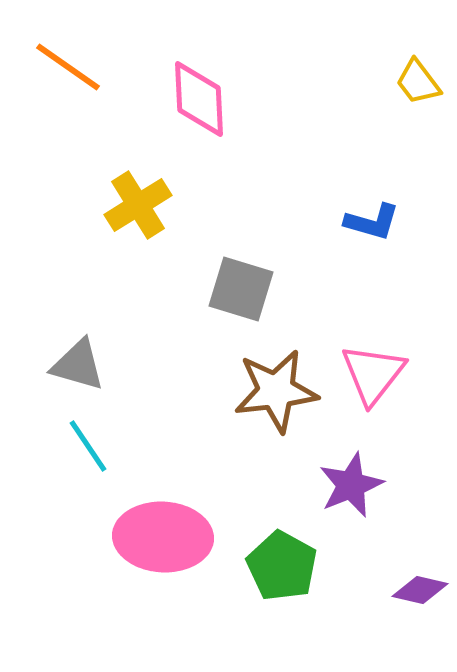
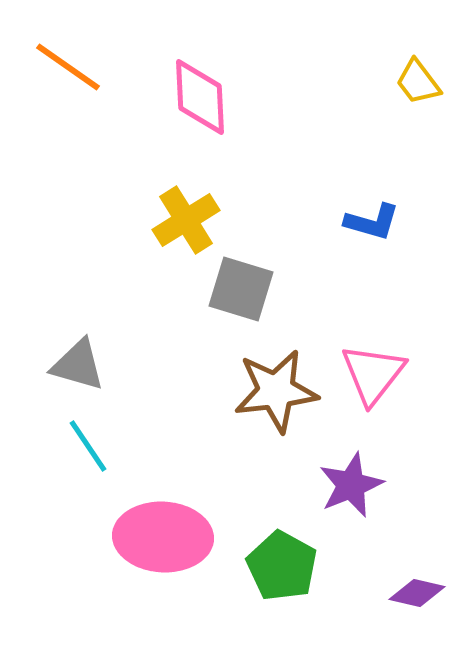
pink diamond: moved 1 px right, 2 px up
yellow cross: moved 48 px right, 15 px down
purple diamond: moved 3 px left, 3 px down
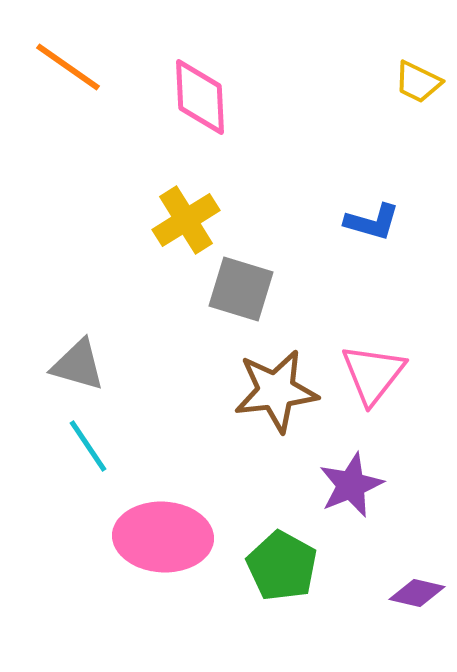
yellow trapezoid: rotated 27 degrees counterclockwise
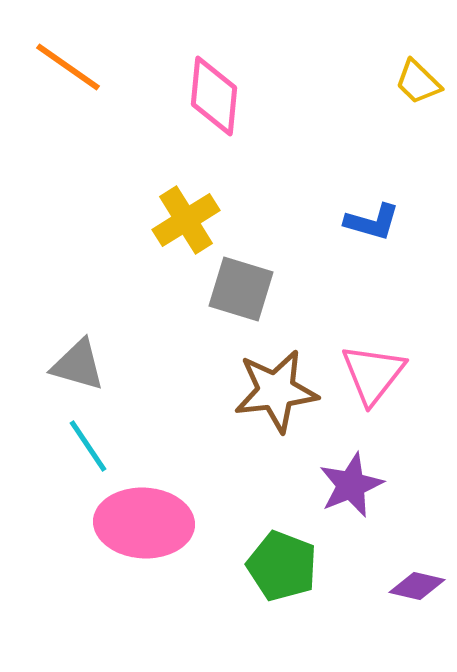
yellow trapezoid: rotated 18 degrees clockwise
pink diamond: moved 14 px right, 1 px up; rotated 8 degrees clockwise
pink ellipse: moved 19 px left, 14 px up
green pentagon: rotated 8 degrees counterclockwise
purple diamond: moved 7 px up
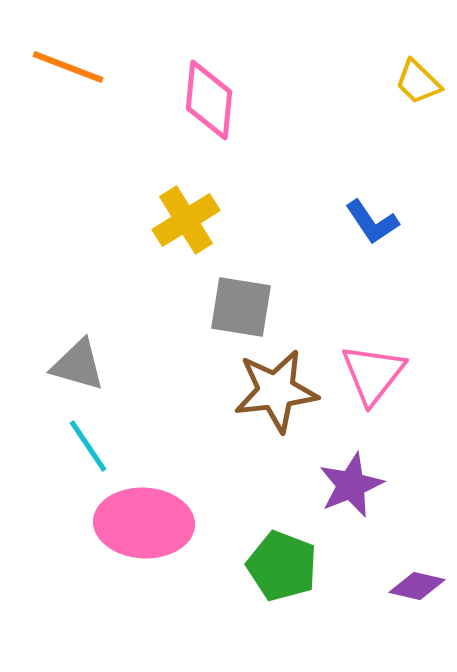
orange line: rotated 14 degrees counterclockwise
pink diamond: moved 5 px left, 4 px down
blue L-shape: rotated 40 degrees clockwise
gray square: moved 18 px down; rotated 8 degrees counterclockwise
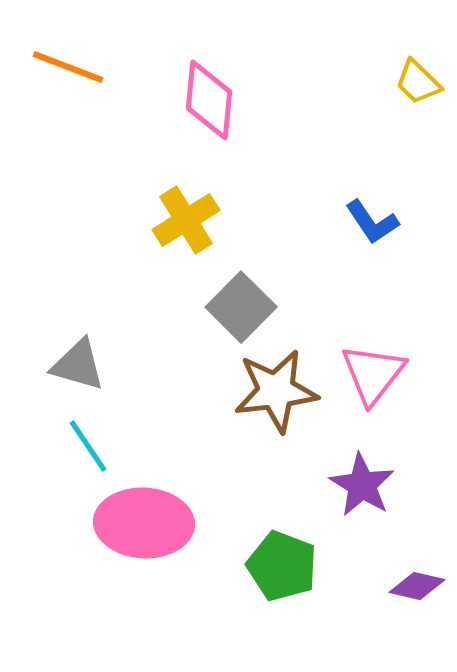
gray square: rotated 36 degrees clockwise
purple star: moved 11 px right; rotated 18 degrees counterclockwise
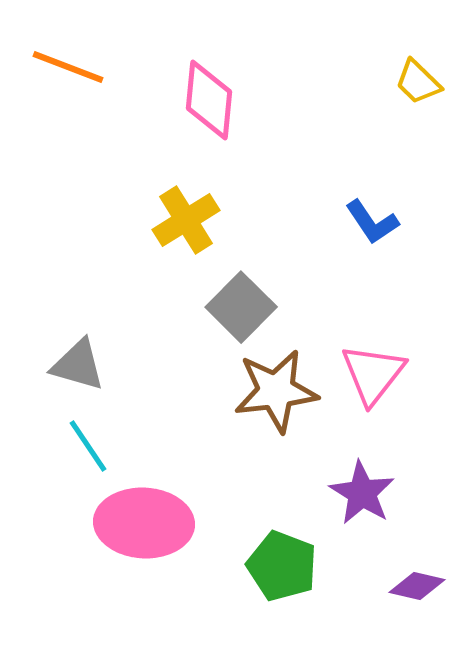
purple star: moved 8 px down
